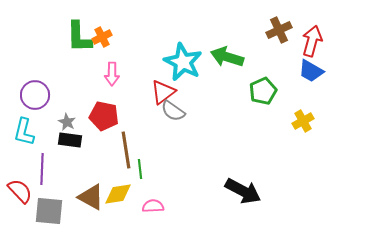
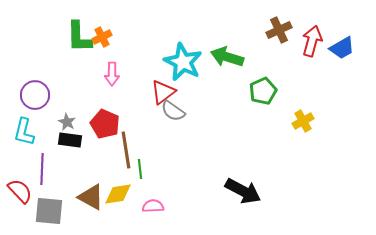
blue trapezoid: moved 31 px right, 23 px up; rotated 60 degrees counterclockwise
red pentagon: moved 1 px right, 8 px down; rotated 12 degrees clockwise
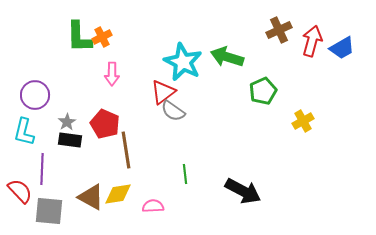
gray star: rotated 12 degrees clockwise
green line: moved 45 px right, 5 px down
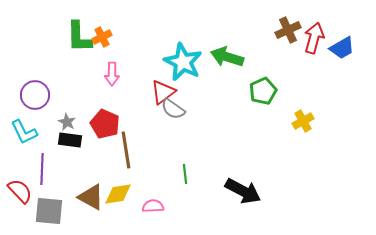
brown cross: moved 9 px right
red arrow: moved 2 px right, 3 px up
gray semicircle: moved 2 px up
gray star: rotated 12 degrees counterclockwise
cyan L-shape: rotated 40 degrees counterclockwise
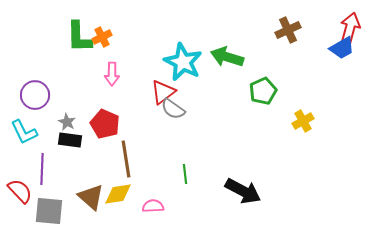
red arrow: moved 36 px right, 10 px up
brown line: moved 9 px down
brown triangle: rotated 12 degrees clockwise
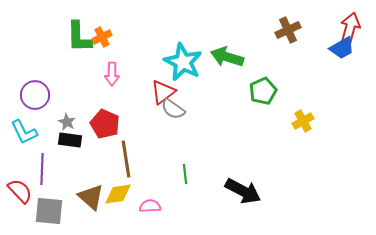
pink semicircle: moved 3 px left
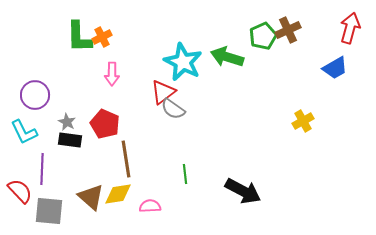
blue trapezoid: moved 7 px left, 20 px down
green pentagon: moved 55 px up
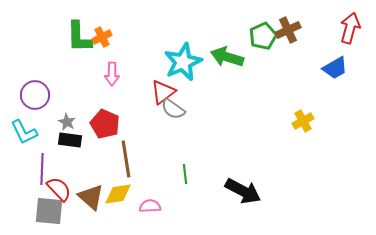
cyan star: rotated 21 degrees clockwise
red semicircle: moved 39 px right, 2 px up
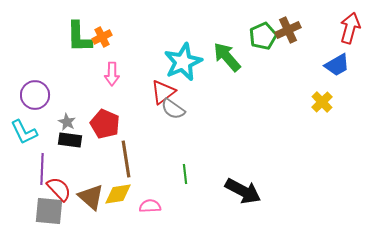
green arrow: rotated 32 degrees clockwise
blue trapezoid: moved 2 px right, 3 px up
yellow cross: moved 19 px right, 19 px up; rotated 15 degrees counterclockwise
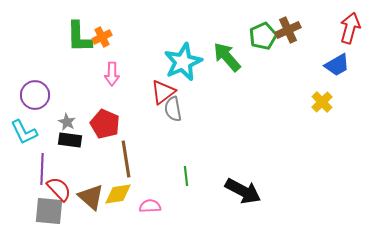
gray semicircle: rotated 45 degrees clockwise
green line: moved 1 px right, 2 px down
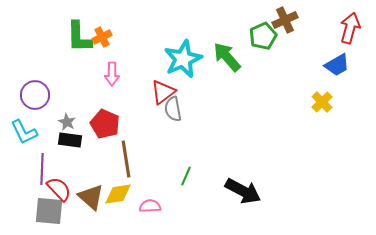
brown cross: moved 3 px left, 10 px up
cyan star: moved 3 px up
green line: rotated 30 degrees clockwise
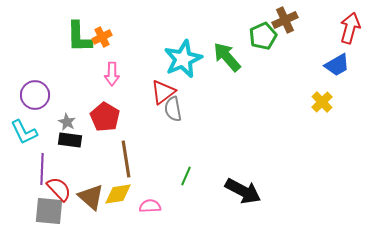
red pentagon: moved 7 px up; rotated 8 degrees clockwise
